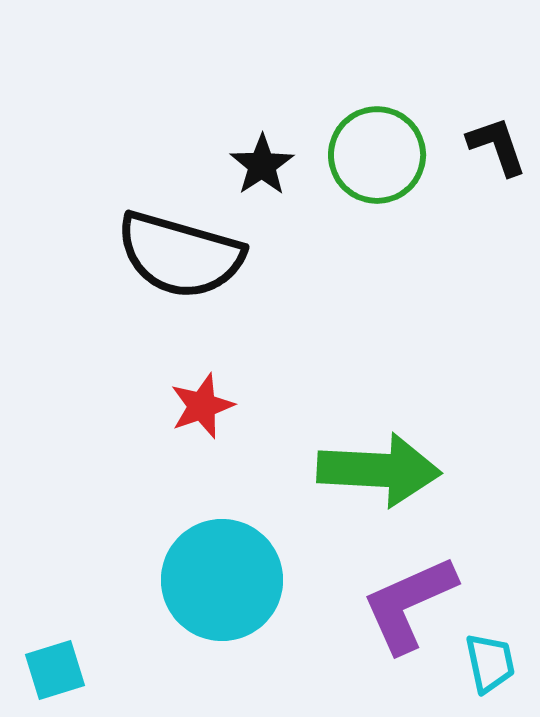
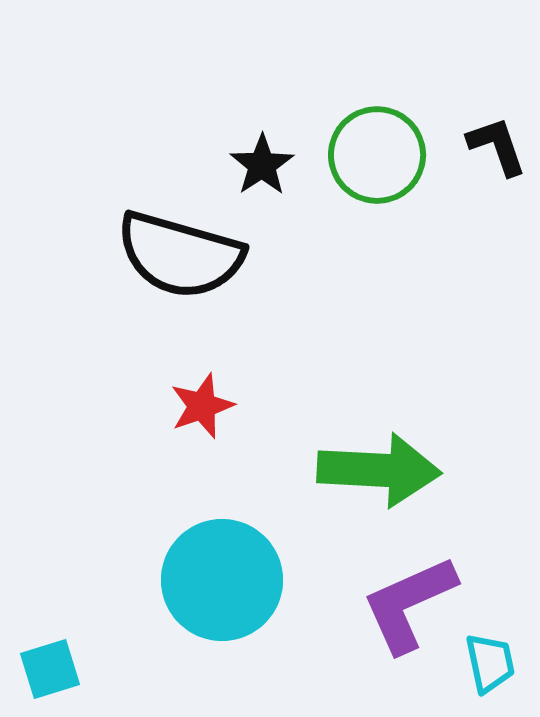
cyan square: moved 5 px left, 1 px up
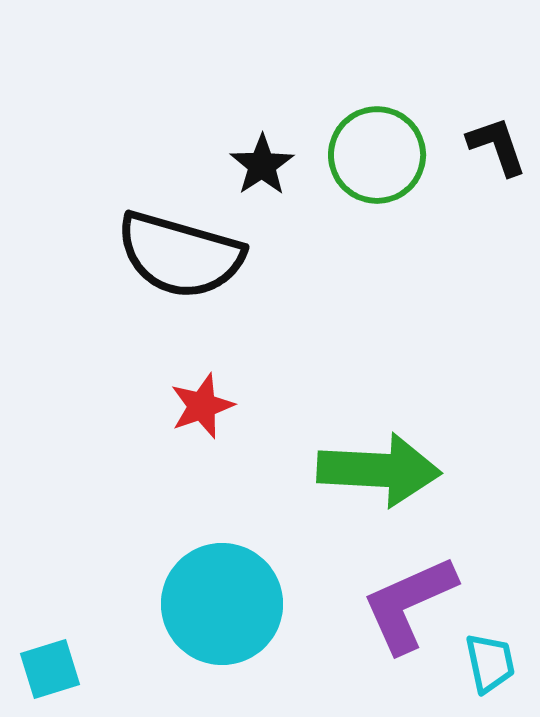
cyan circle: moved 24 px down
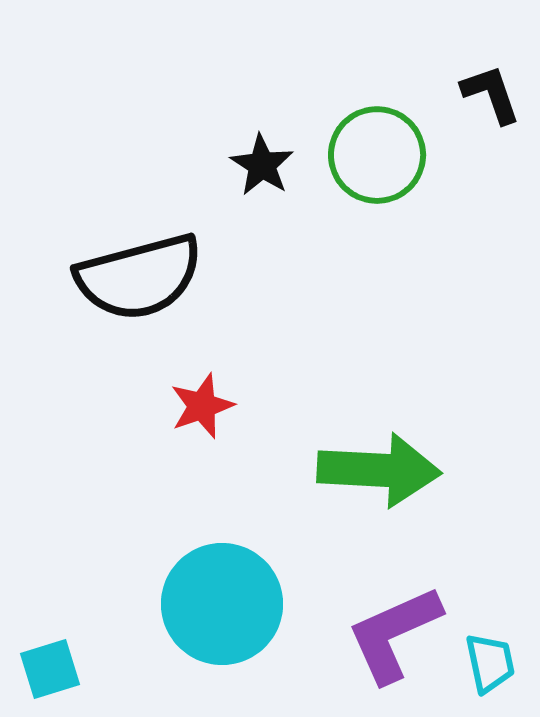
black L-shape: moved 6 px left, 52 px up
black star: rotated 6 degrees counterclockwise
black semicircle: moved 41 px left, 22 px down; rotated 31 degrees counterclockwise
purple L-shape: moved 15 px left, 30 px down
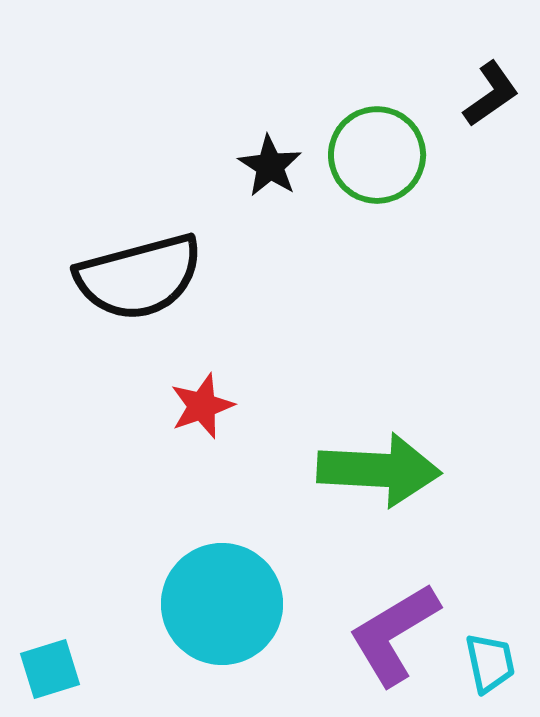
black L-shape: rotated 74 degrees clockwise
black star: moved 8 px right, 1 px down
purple L-shape: rotated 7 degrees counterclockwise
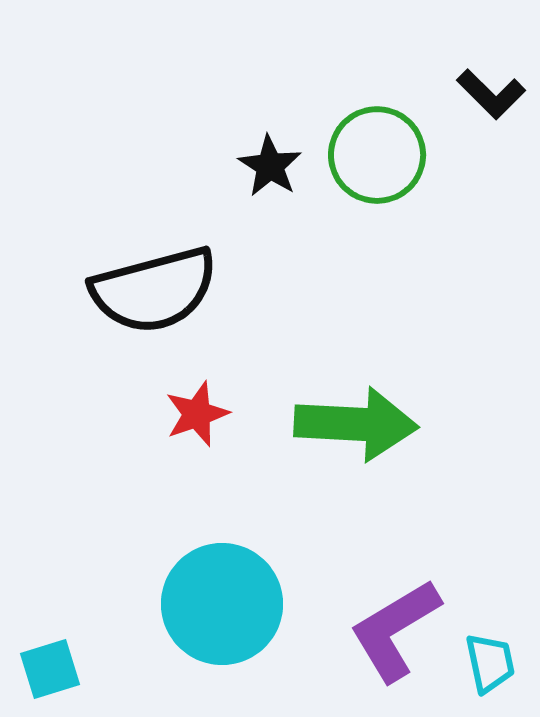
black L-shape: rotated 80 degrees clockwise
black semicircle: moved 15 px right, 13 px down
red star: moved 5 px left, 8 px down
green arrow: moved 23 px left, 46 px up
purple L-shape: moved 1 px right, 4 px up
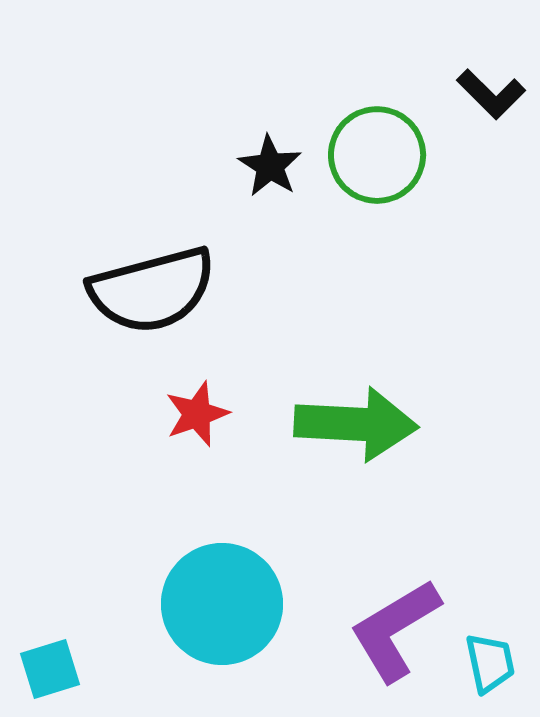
black semicircle: moved 2 px left
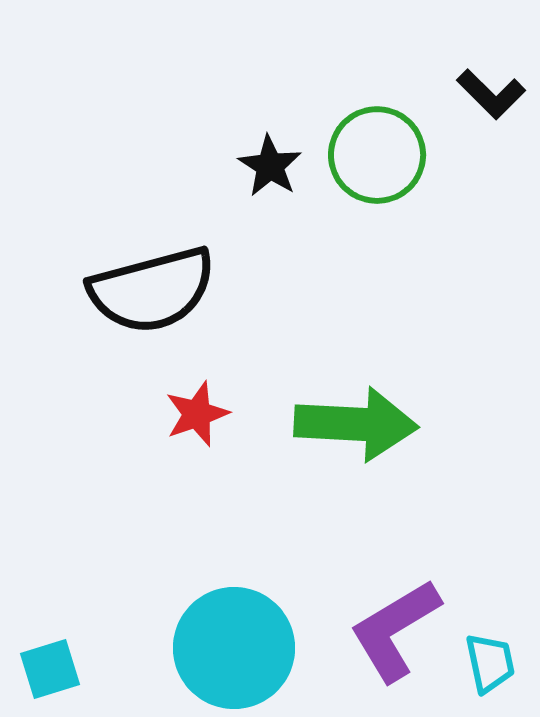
cyan circle: moved 12 px right, 44 px down
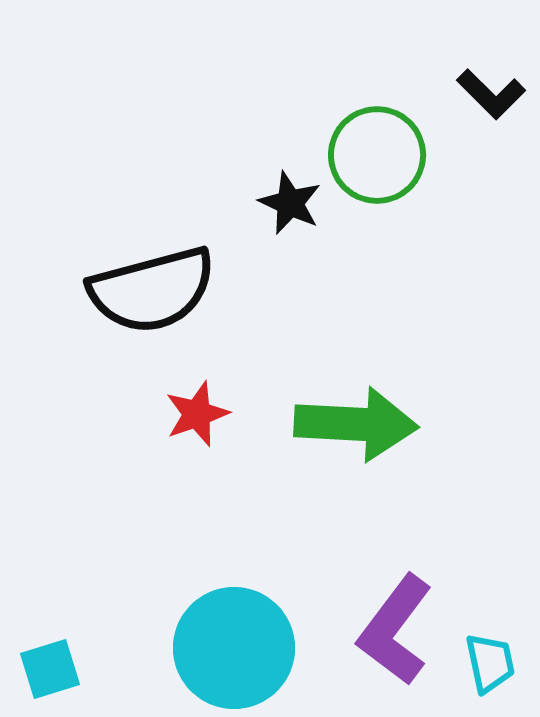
black star: moved 20 px right, 37 px down; rotated 8 degrees counterclockwise
purple L-shape: rotated 22 degrees counterclockwise
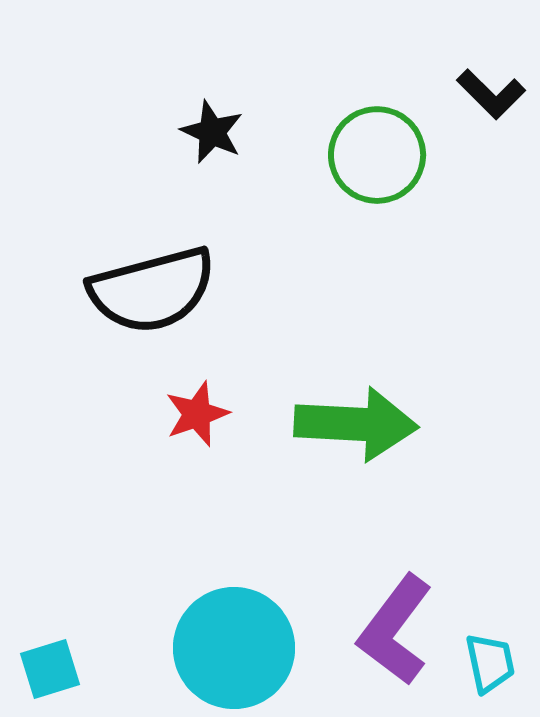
black star: moved 78 px left, 71 px up
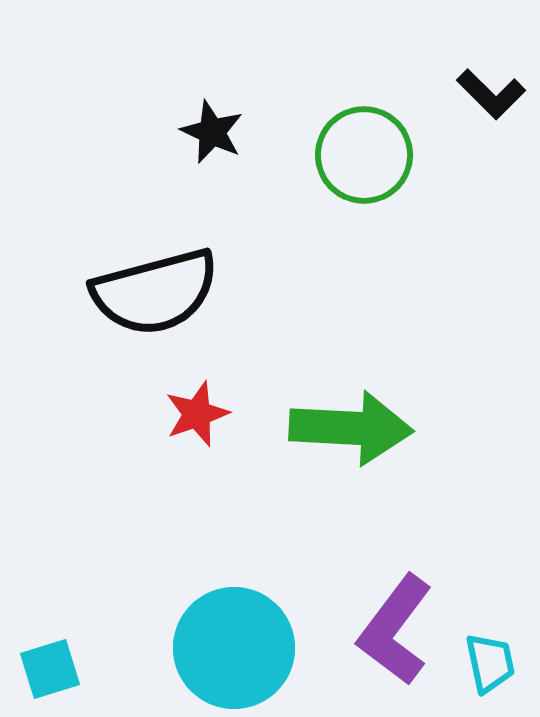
green circle: moved 13 px left
black semicircle: moved 3 px right, 2 px down
green arrow: moved 5 px left, 4 px down
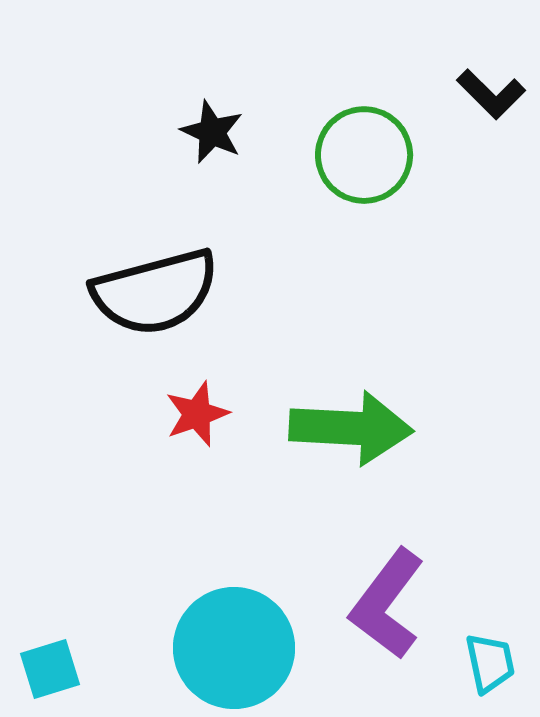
purple L-shape: moved 8 px left, 26 px up
